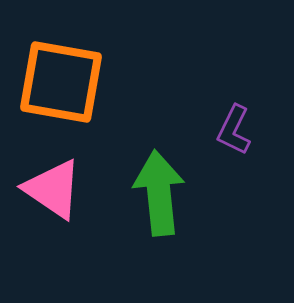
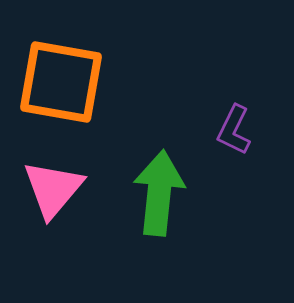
pink triangle: rotated 36 degrees clockwise
green arrow: rotated 12 degrees clockwise
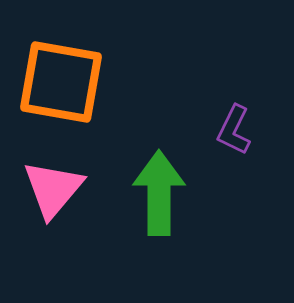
green arrow: rotated 6 degrees counterclockwise
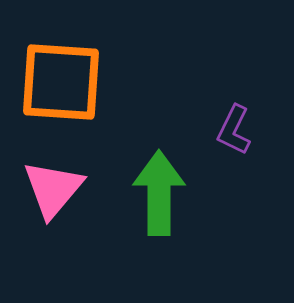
orange square: rotated 6 degrees counterclockwise
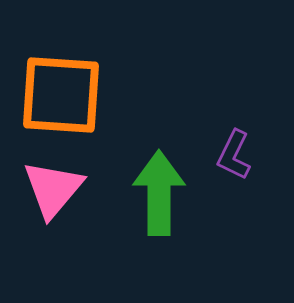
orange square: moved 13 px down
purple L-shape: moved 25 px down
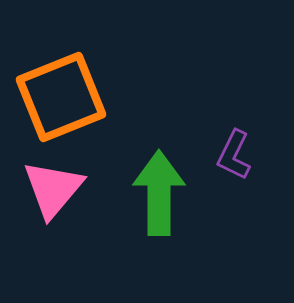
orange square: moved 2 px down; rotated 26 degrees counterclockwise
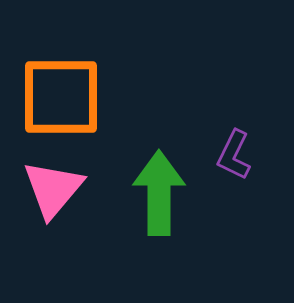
orange square: rotated 22 degrees clockwise
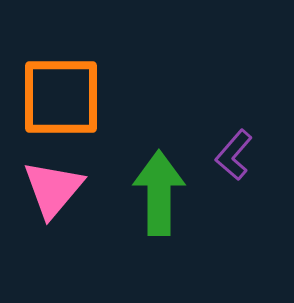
purple L-shape: rotated 15 degrees clockwise
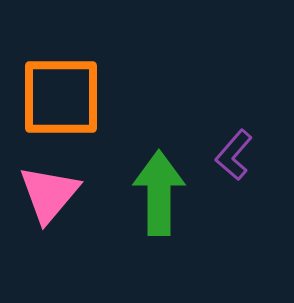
pink triangle: moved 4 px left, 5 px down
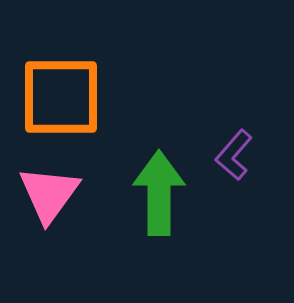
pink triangle: rotated 4 degrees counterclockwise
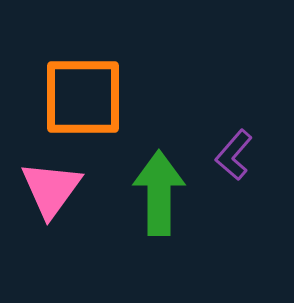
orange square: moved 22 px right
pink triangle: moved 2 px right, 5 px up
